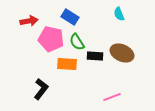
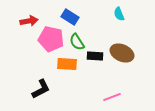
black L-shape: rotated 25 degrees clockwise
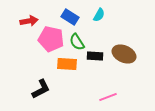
cyan semicircle: moved 20 px left, 1 px down; rotated 128 degrees counterclockwise
brown ellipse: moved 2 px right, 1 px down
pink line: moved 4 px left
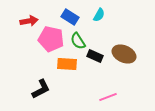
green semicircle: moved 1 px right, 1 px up
black rectangle: rotated 21 degrees clockwise
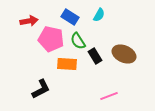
black rectangle: rotated 35 degrees clockwise
pink line: moved 1 px right, 1 px up
